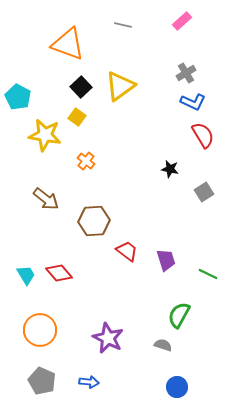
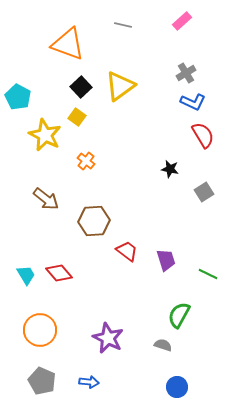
yellow star: rotated 16 degrees clockwise
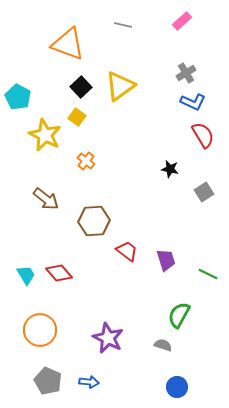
gray pentagon: moved 6 px right
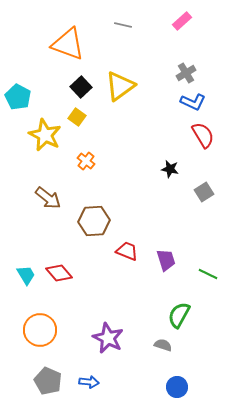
brown arrow: moved 2 px right, 1 px up
red trapezoid: rotated 15 degrees counterclockwise
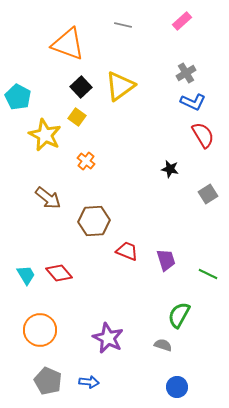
gray square: moved 4 px right, 2 px down
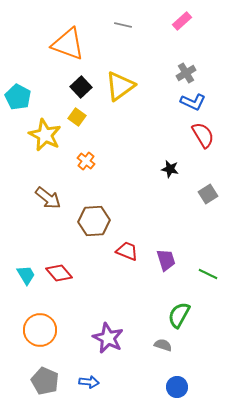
gray pentagon: moved 3 px left
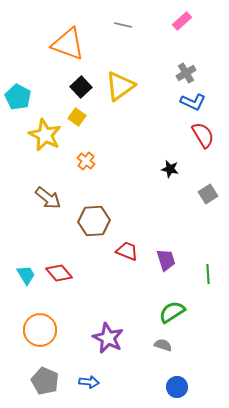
green line: rotated 60 degrees clockwise
green semicircle: moved 7 px left, 3 px up; rotated 28 degrees clockwise
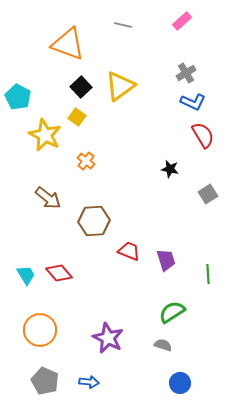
red trapezoid: moved 2 px right
blue circle: moved 3 px right, 4 px up
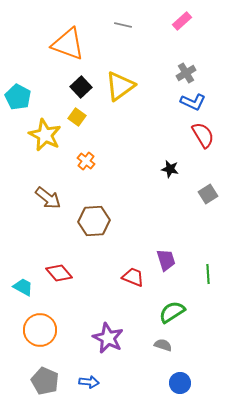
red trapezoid: moved 4 px right, 26 px down
cyan trapezoid: moved 3 px left, 12 px down; rotated 30 degrees counterclockwise
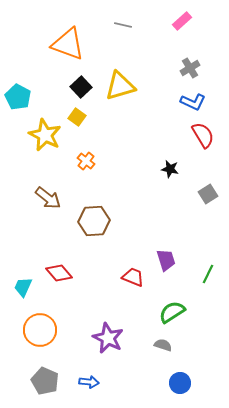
gray cross: moved 4 px right, 5 px up
yellow triangle: rotated 20 degrees clockwise
green line: rotated 30 degrees clockwise
cyan trapezoid: rotated 95 degrees counterclockwise
